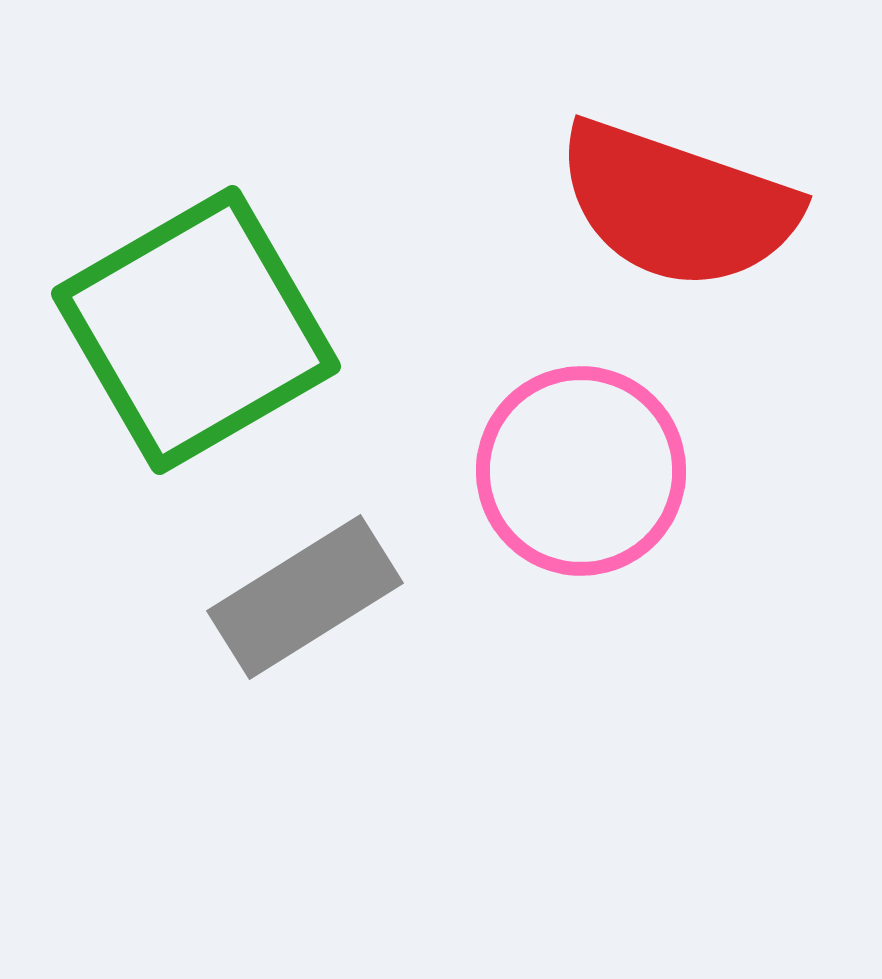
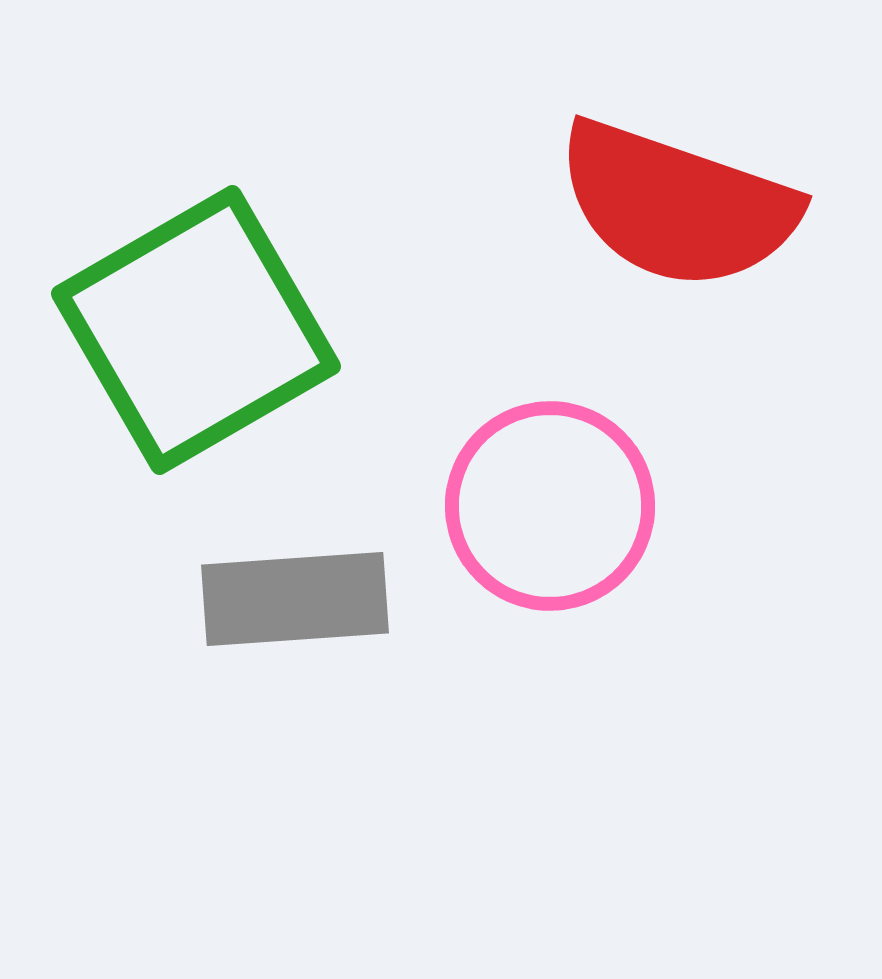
pink circle: moved 31 px left, 35 px down
gray rectangle: moved 10 px left, 2 px down; rotated 28 degrees clockwise
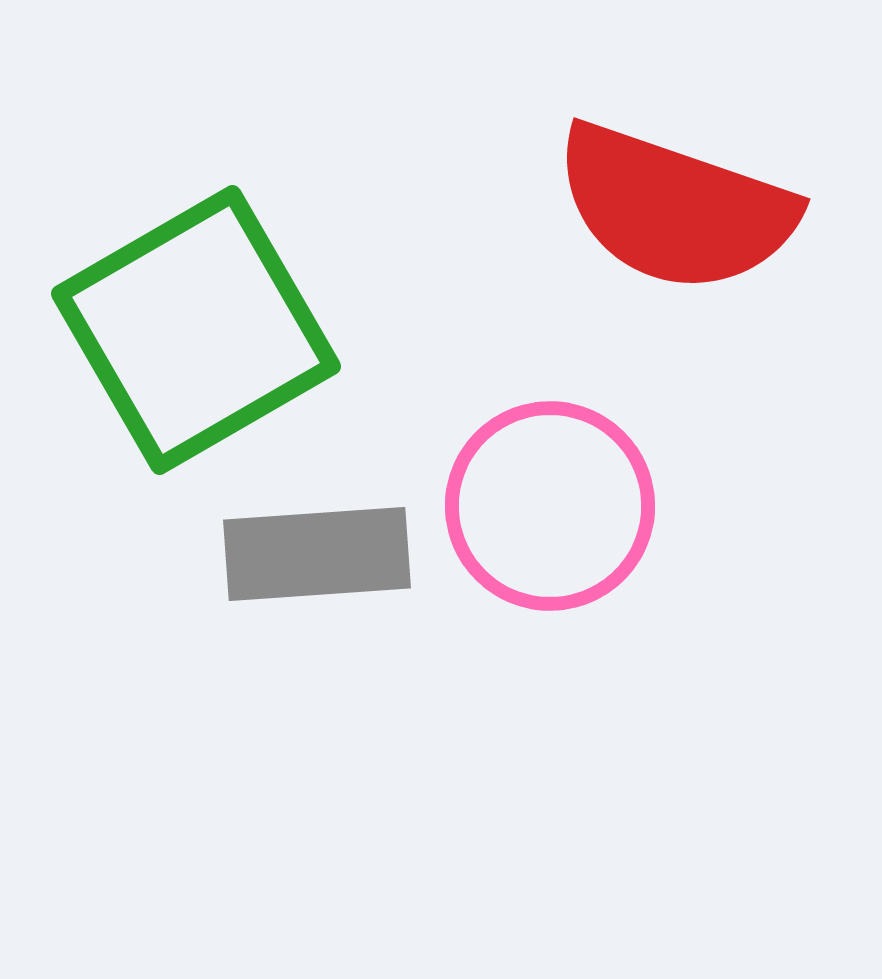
red semicircle: moved 2 px left, 3 px down
gray rectangle: moved 22 px right, 45 px up
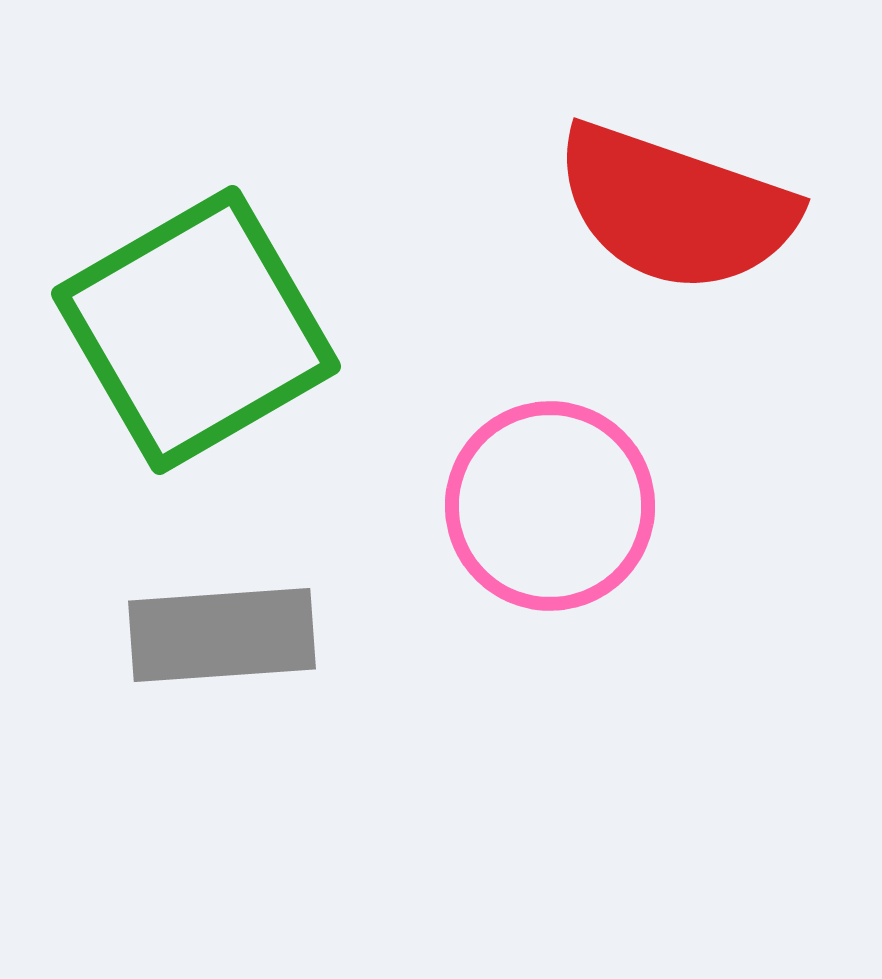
gray rectangle: moved 95 px left, 81 px down
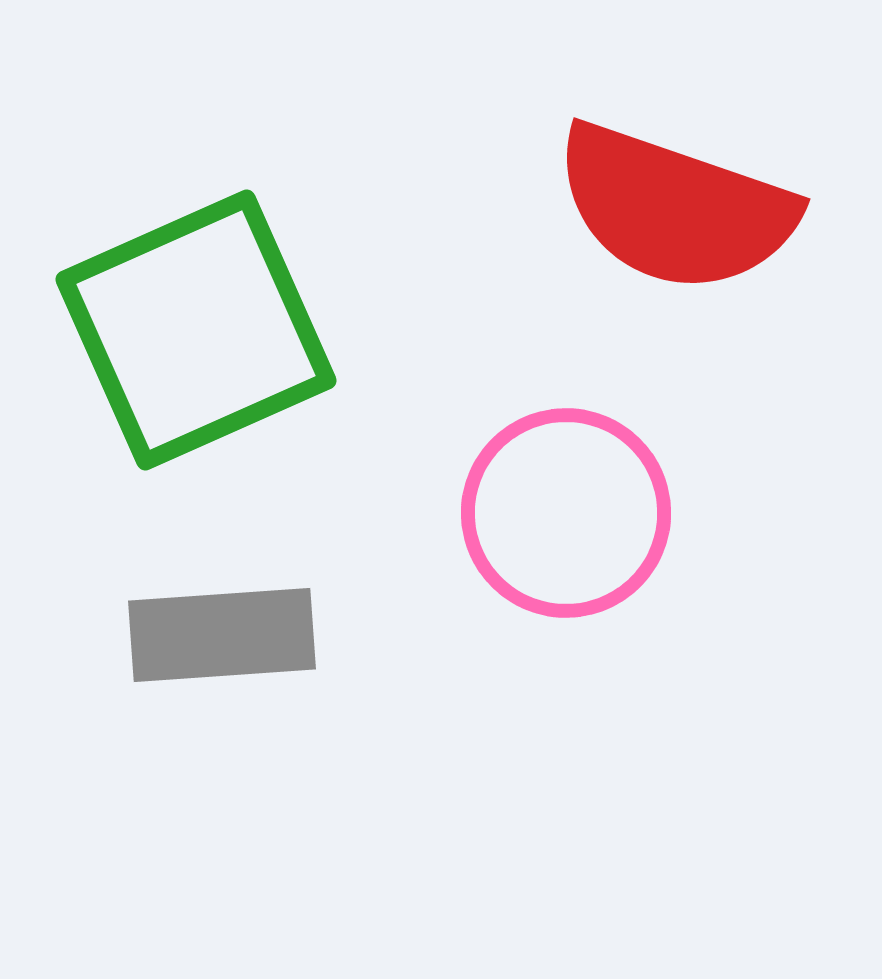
green square: rotated 6 degrees clockwise
pink circle: moved 16 px right, 7 px down
